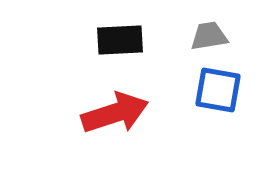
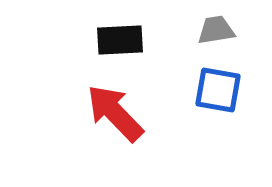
gray trapezoid: moved 7 px right, 6 px up
red arrow: rotated 116 degrees counterclockwise
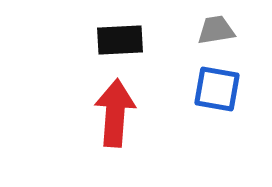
blue square: moved 1 px left, 1 px up
red arrow: rotated 48 degrees clockwise
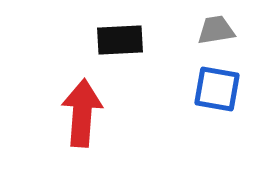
red arrow: moved 33 px left
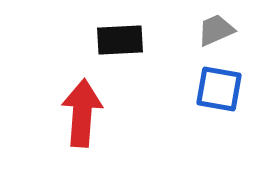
gray trapezoid: rotated 15 degrees counterclockwise
blue square: moved 2 px right
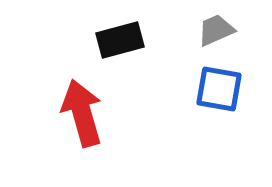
black rectangle: rotated 12 degrees counterclockwise
red arrow: rotated 20 degrees counterclockwise
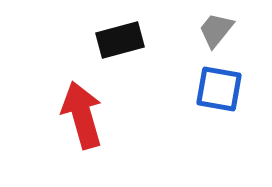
gray trapezoid: rotated 27 degrees counterclockwise
red arrow: moved 2 px down
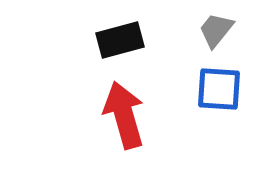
blue square: rotated 6 degrees counterclockwise
red arrow: moved 42 px right
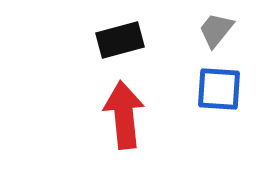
red arrow: rotated 10 degrees clockwise
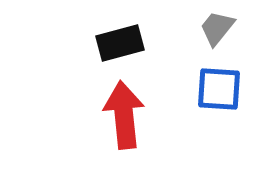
gray trapezoid: moved 1 px right, 2 px up
black rectangle: moved 3 px down
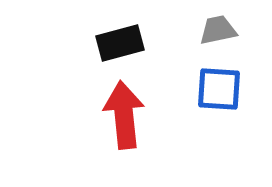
gray trapezoid: moved 1 px right, 2 px down; rotated 39 degrees clockwise
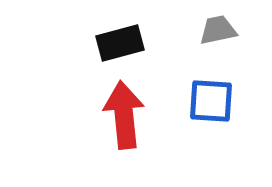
blue square: moved 8 px left, 12 px down
